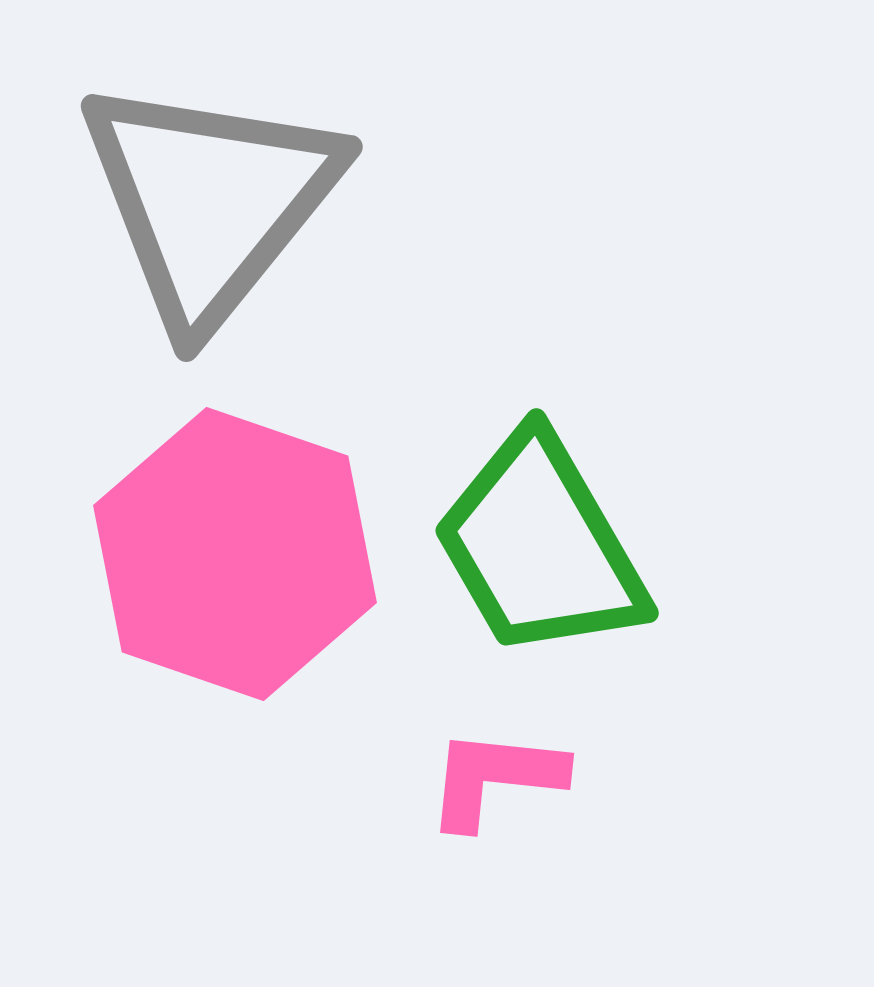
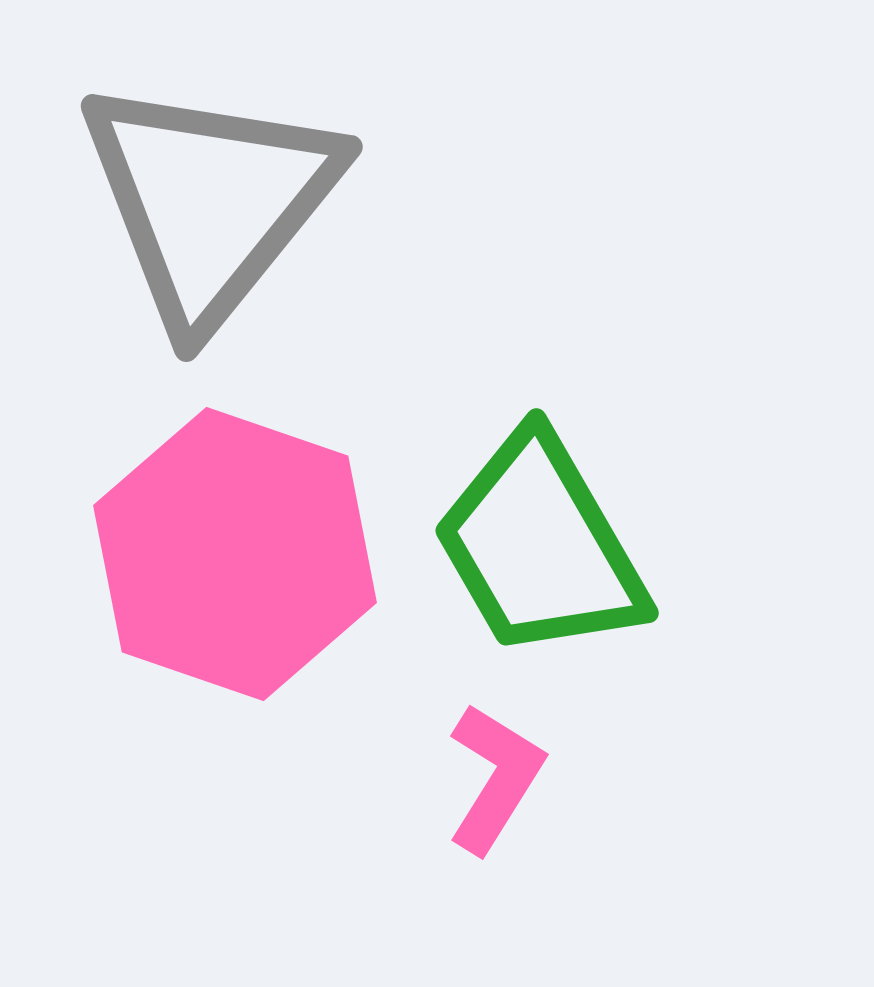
pink L-shape: rotated 116 degrees clockwise
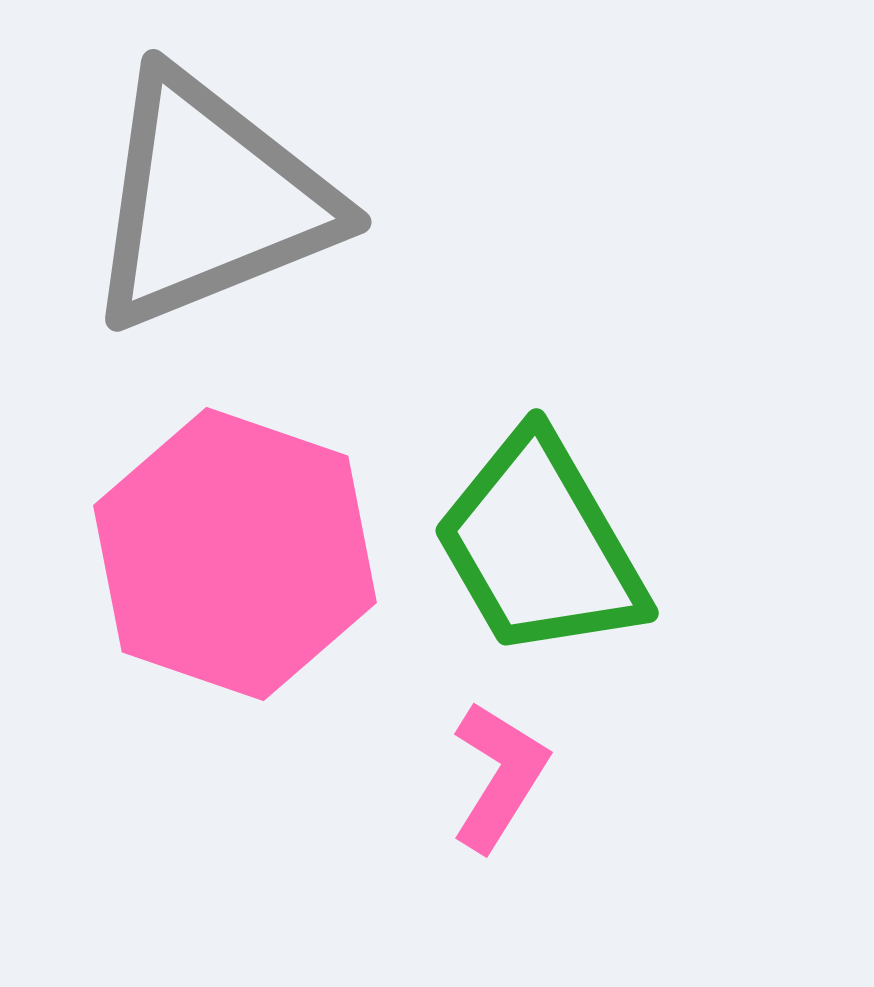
gray triangle: rotated 29 degrees clockwise
pink L-shape: moved 4 px right, 2 px up
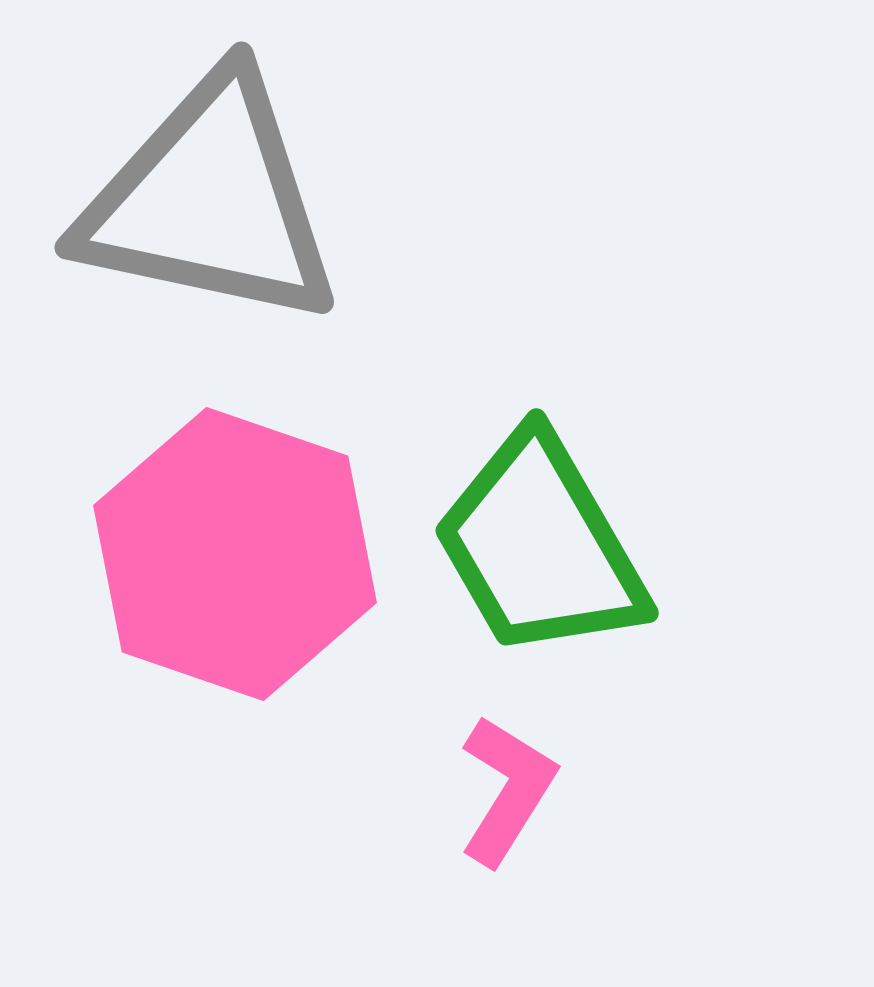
gray triangle: rotated 34 degrees clockwise
pink L-shape: moved 8 px right, 14 px down
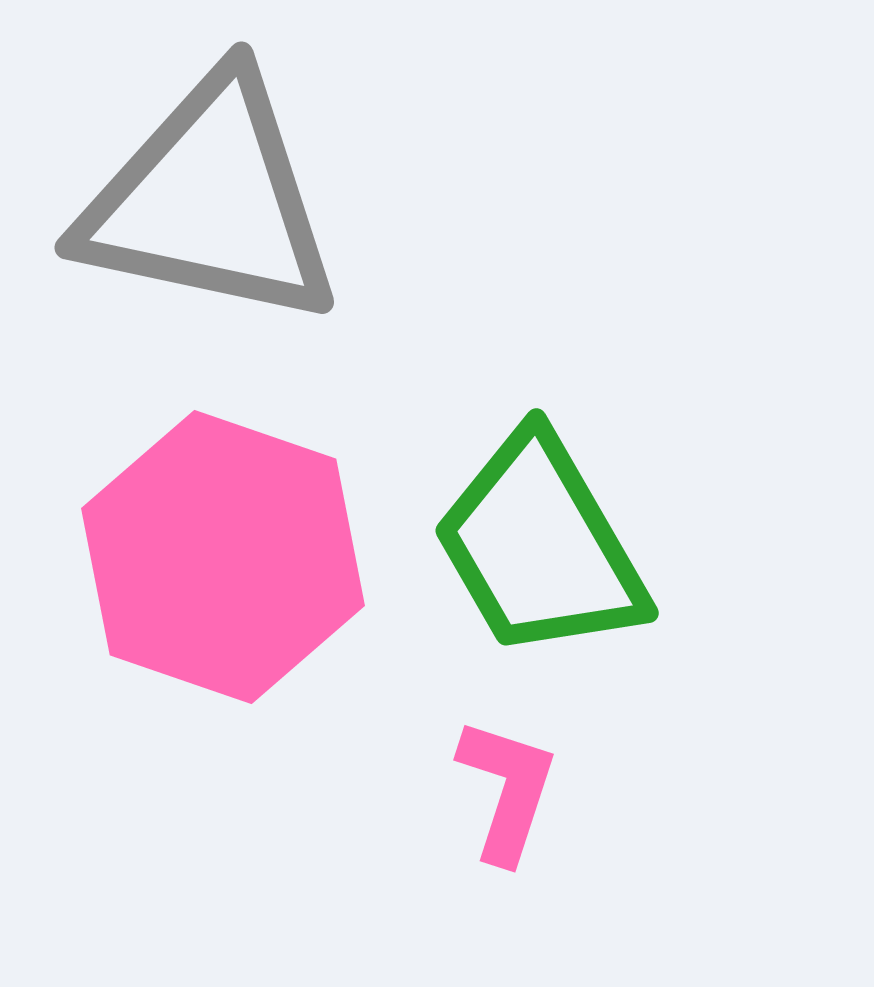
pink hexagon: moved 12 px left, 3 px down
pink L-shape: rotated 14 degrees counterclockwise
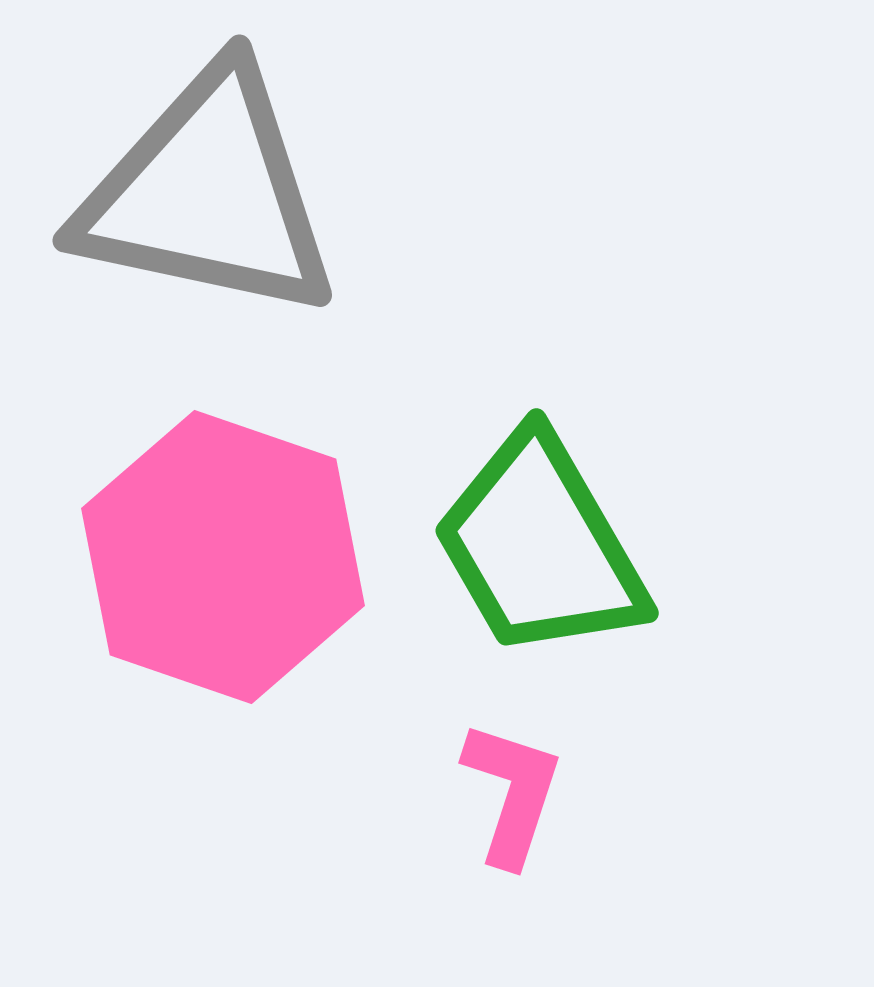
gray triangle: moved 2 px left, 7 px up
pink L-shape: moved 5 px right, 3 px down
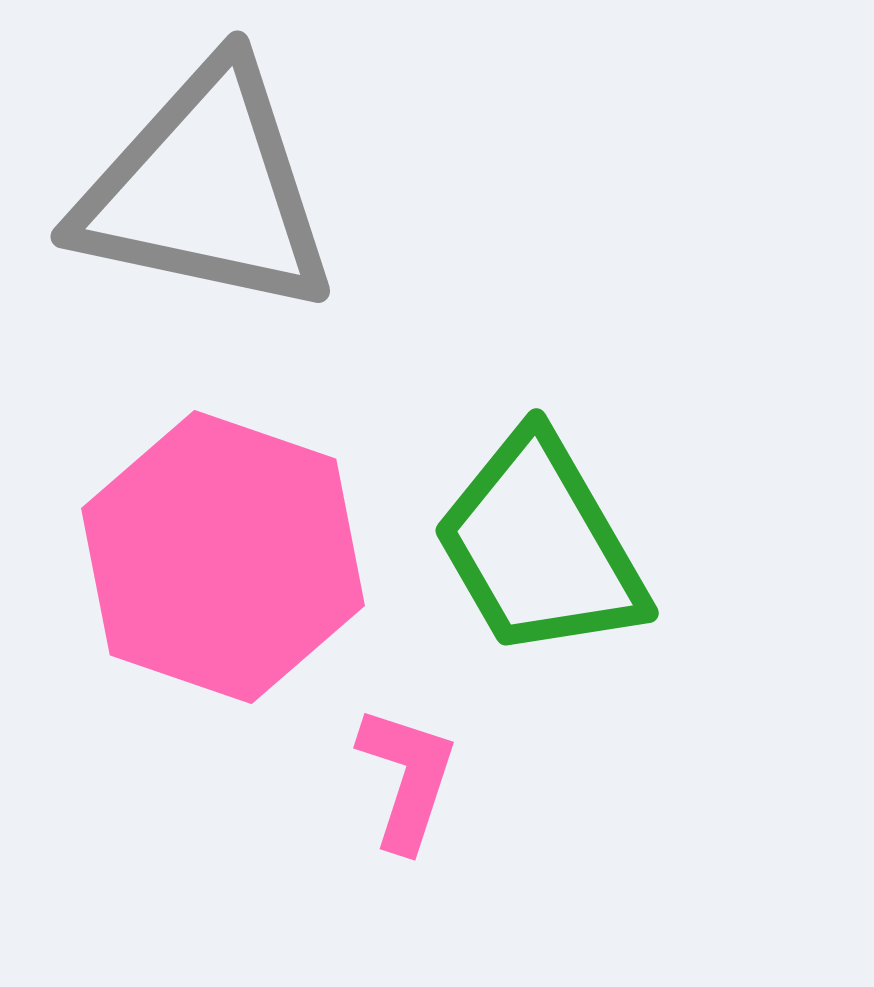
gray triangle: moved 2 px left, 4 px up
pink L-shape: moved 105 px left, 15 px up
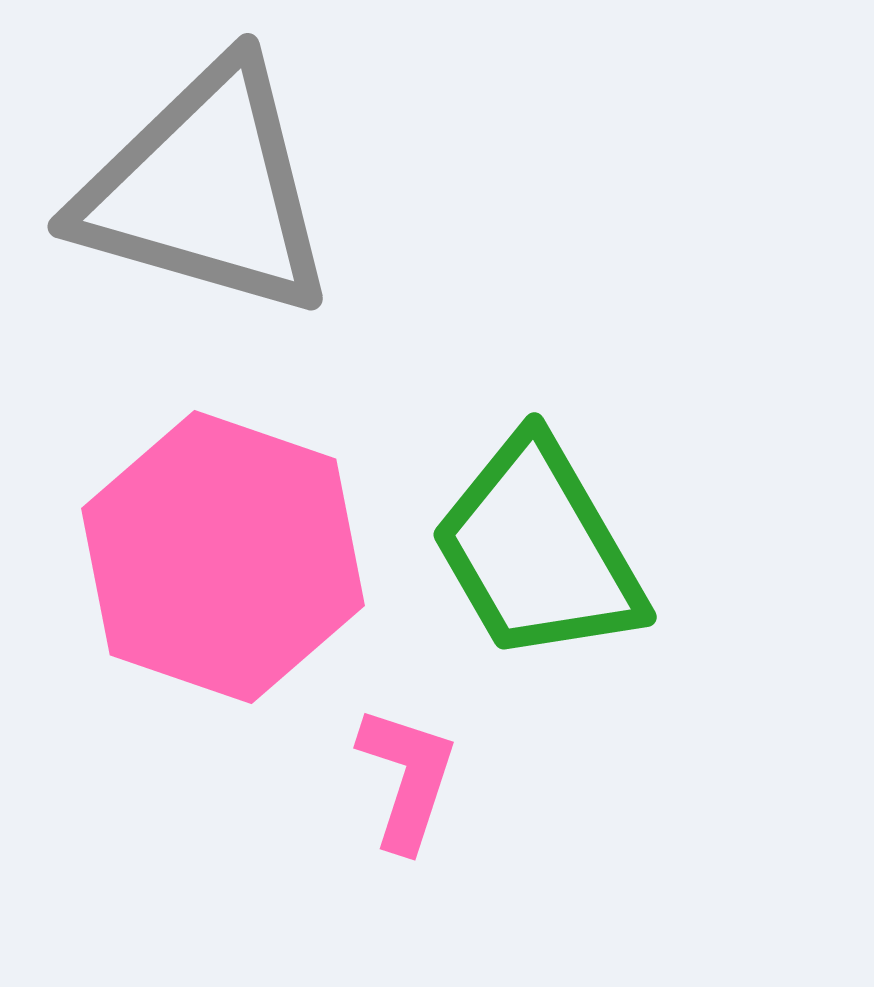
gray triangle: rotated 4 degrees clockwise
green trapezoid: moved 2 px left, 4 px down
